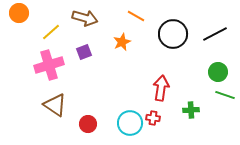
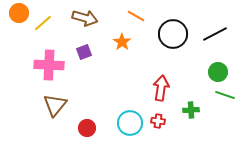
yellow line: moved 8 px left, 9 px up
orange star: rotated 12 degrees counterclockwise
pink cross: rotated 20 degrees clockwise
brown triangle: rotated 35 degrees clockwise
red cross: moved 5 px right, 3 px down
red circle: moved 1 px left, 4 px down
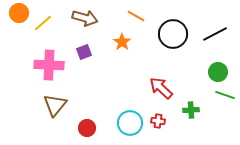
red arrow: rotated 55 degrees counterclockwise
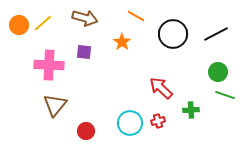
orange circle: moved 12 px down
black line: moved 1 px right
purple square: rotated 28 degrees clockwise
red cross: rotated 24 degrees counterclockwise
red circle: moved 1 px left, 3 px down
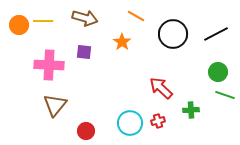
yellow line: moved 2 px up; rotated 42 degrees clockwise
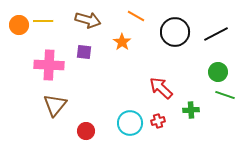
brown arrow: moved 3 px right, 2 px down
black circle: moved 2 px right, 2 px up
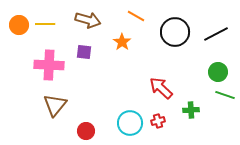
yellow line: moved 2 px right, 3 px down
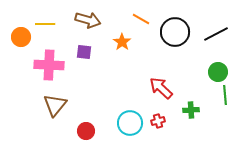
orange line: moved 5 px right, 3 px down
orange circle: moved 2 px right, 12 px down
green line: rotated 66 degrees clockwise
